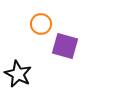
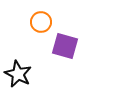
orange circle: moved 2 px up
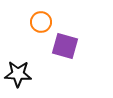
black star: rotated 24 degrees counterclockwise
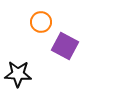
purple square: rotated 12 degrees clockwise
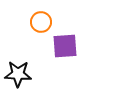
purple square: rotated 32 degrees counterclockwise
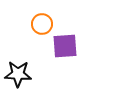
orange circle: moved 1 px right, 2 px down
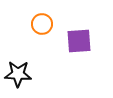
purple square: moved 14 px right, 5 px up
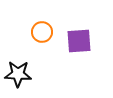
orange circle: moved 8 px down
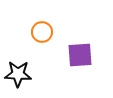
purple square: moved 1 px right, 14 px down
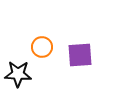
orange circle: moved 15 px down
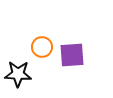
purple square: moved 8 px left
